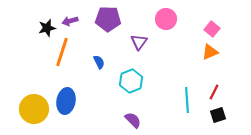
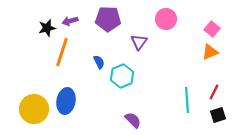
cyan hexagon: moved 9 px left, 5 px up
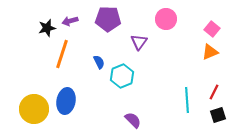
orange line: moved 2 px down
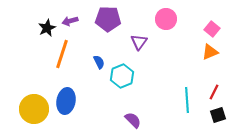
black star: rotated 12 degrees counterclockwise
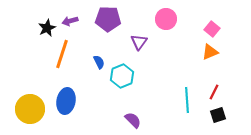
yellow circle: moved 4 px left
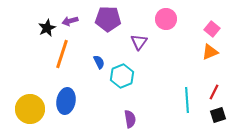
purple semicircle: moved 3 px left, 1 px up; rotated 36 degrees clockwise
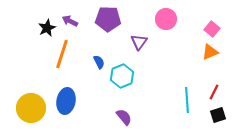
purple arrow: rotated 42 degrees clockwise
yellow circle: moved 1 px right, 1 px up
purple semicircle: moved 6 px left, 2 px up; rotated 30 degrees counterclockwise
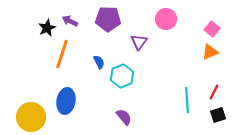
yellow circle: moved 9 px down
